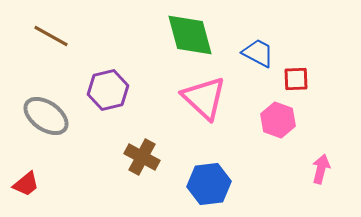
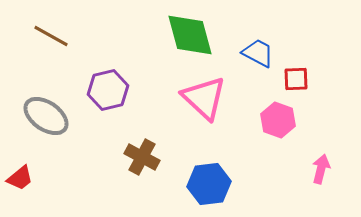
red trapezoid: moved 6 px left, 6 px up
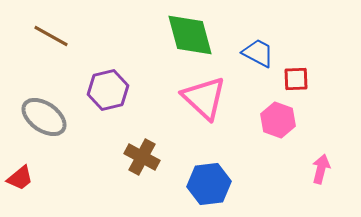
gray ellipse: moved 2 px left, 1 px down
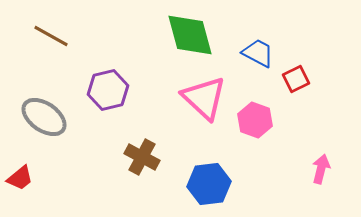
red square: rotated 24 degrees counterclockwise
pink hexagon: moved 23 px left
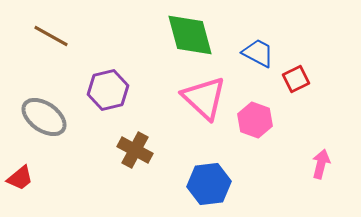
brown cross: moved 7 px left, 7 px up
pink arrow: moved 5 px up
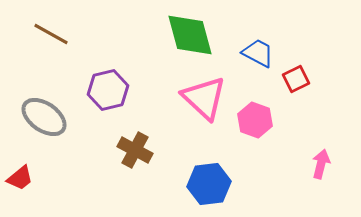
brown line: moved 2 px up
